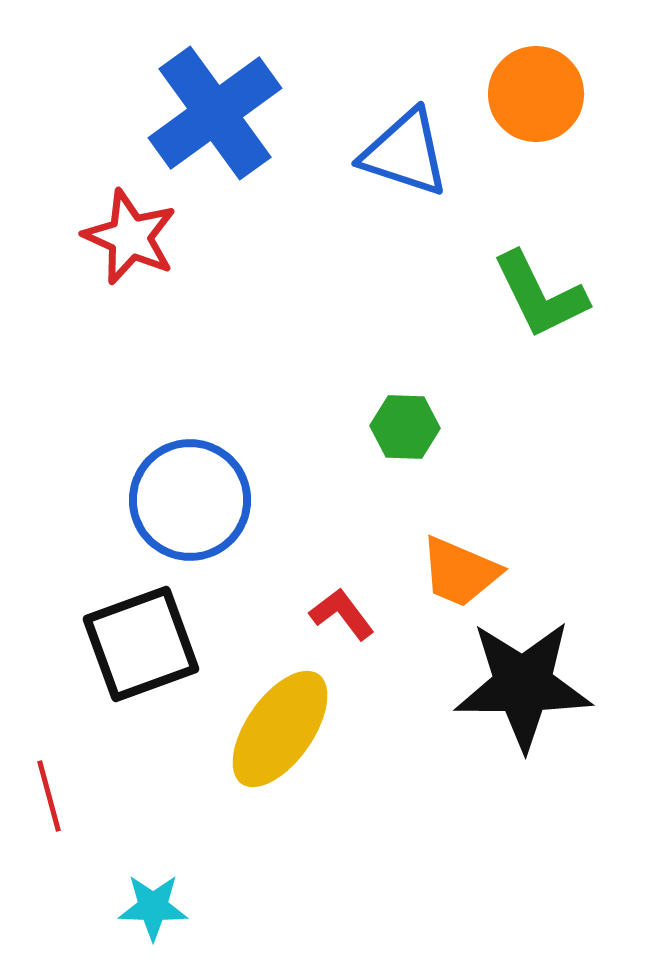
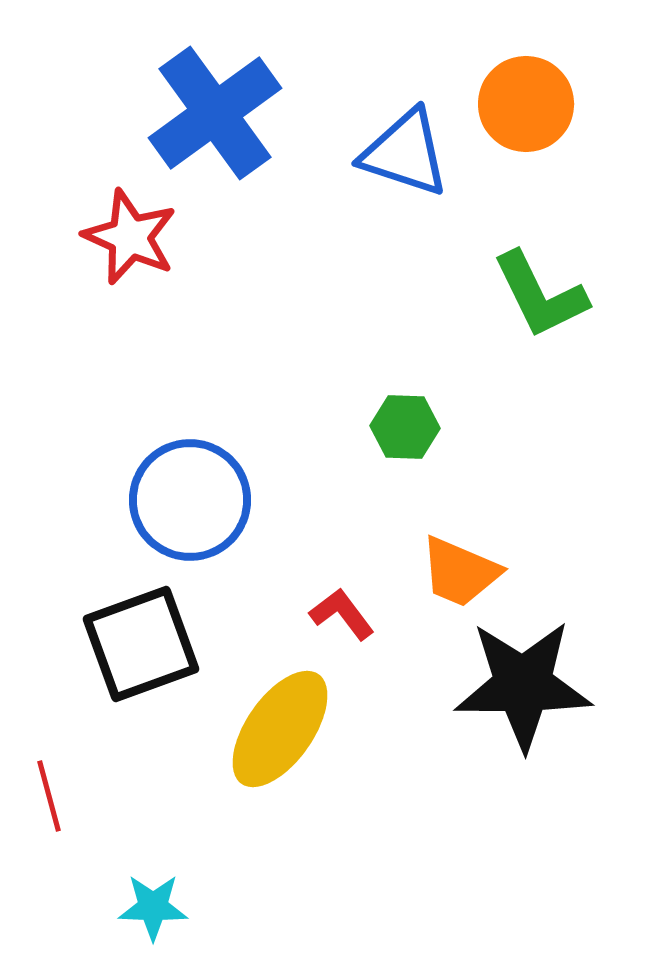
orange circle: moved 10 px left, 10 px down
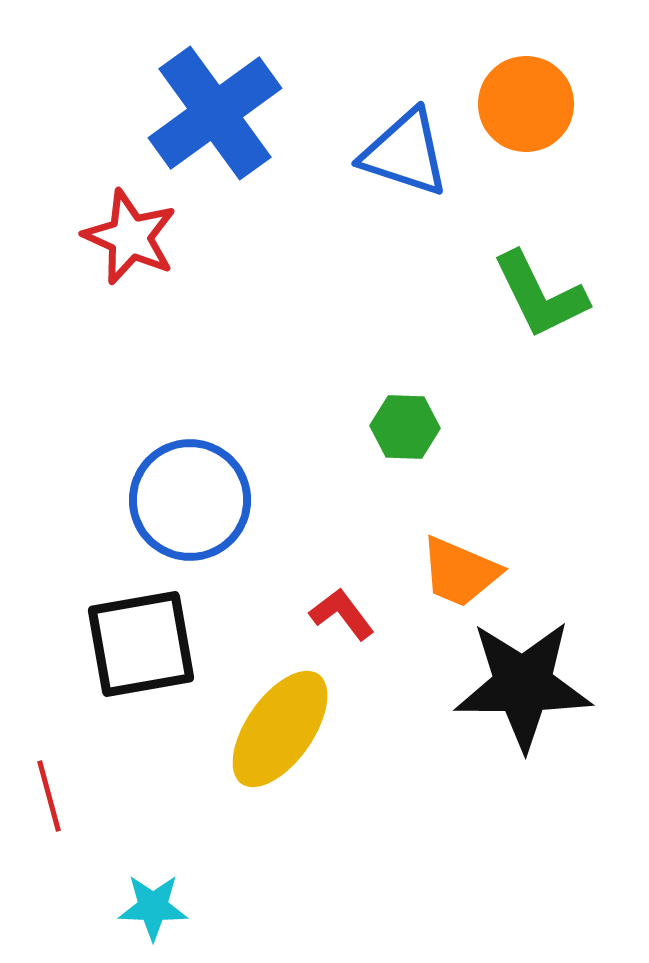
black square: rotated 10 degrees clockwise
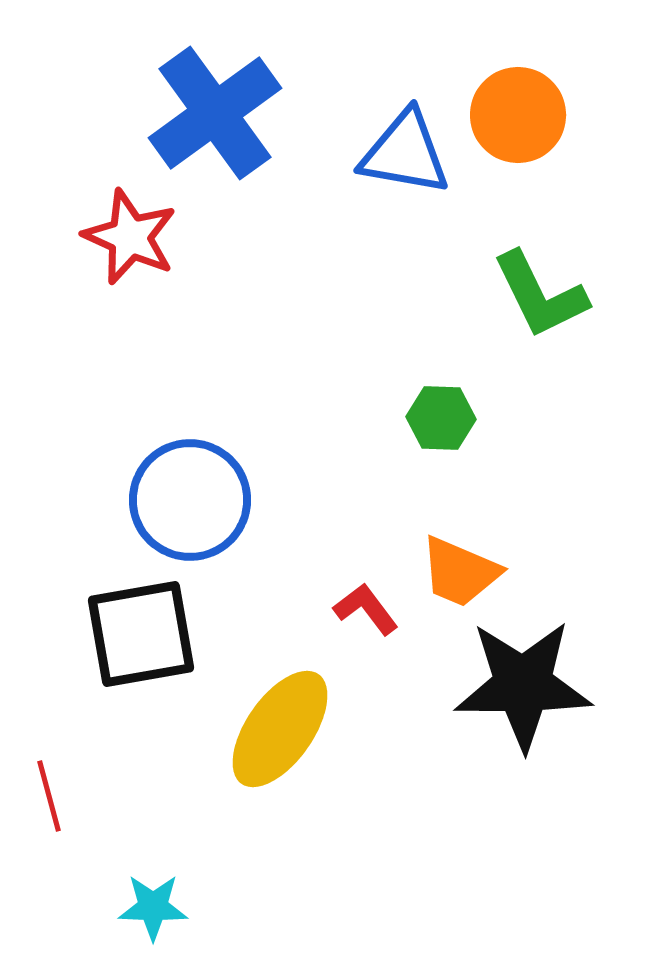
orange circle: moved 8 px left, 11 px down
blue triangle: rotated 8 degrees counterclockwise
green hexagon: moved 36 px right, 9 px up
red L-shape: moved 24 px right, 5 px up
black square: moved 10 px up
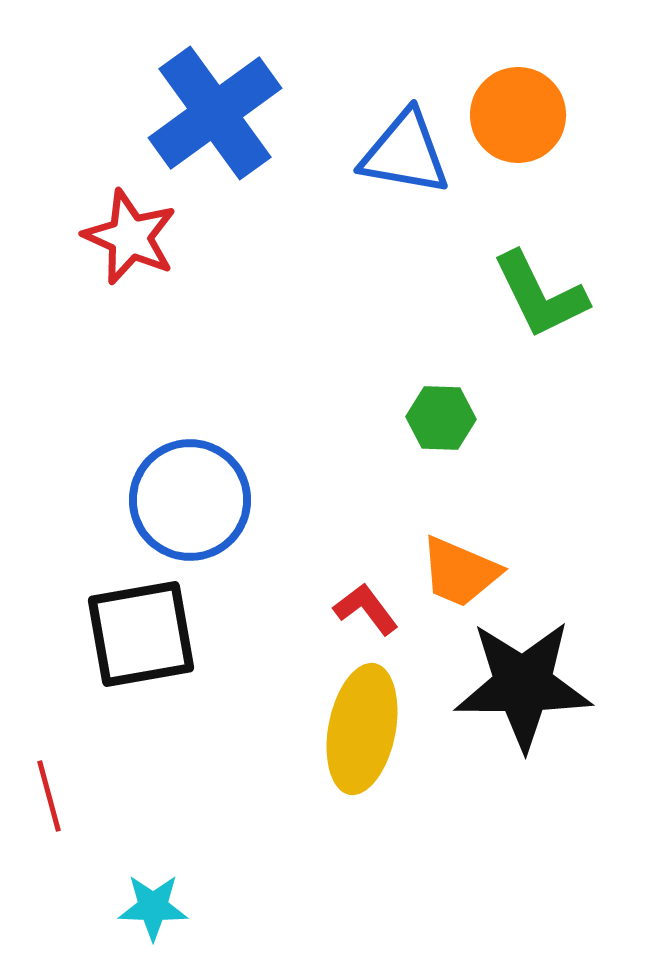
yellow ellipse: moved 82 px right; rotated 24 degrees counterclockwise
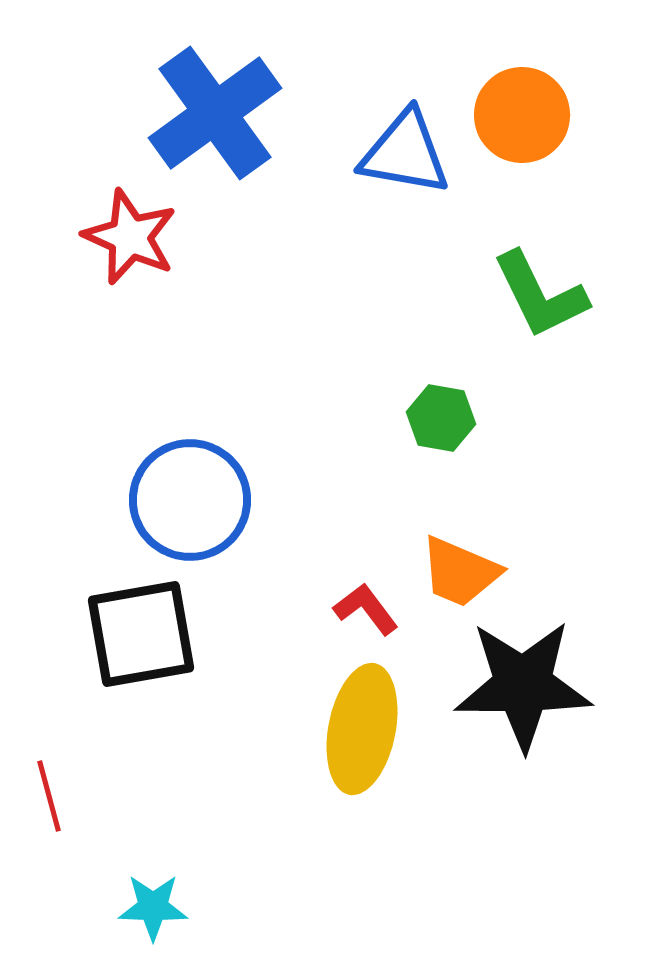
orange circle: moved 4 px right
green hexagon: rotated 8 degrees clockwise
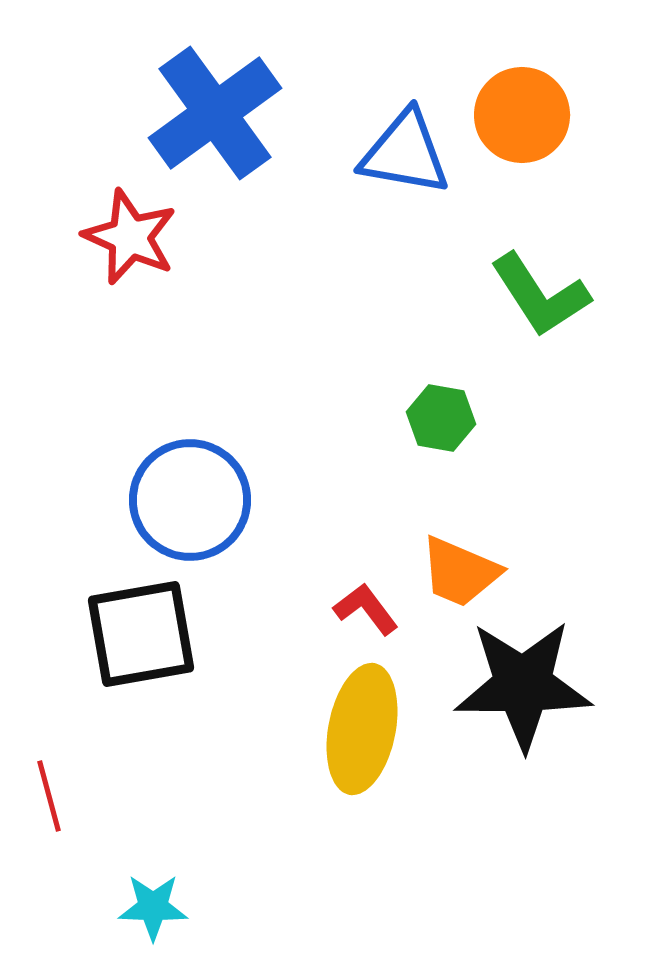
green L-shape: rotated 7 degrees counterclockwise
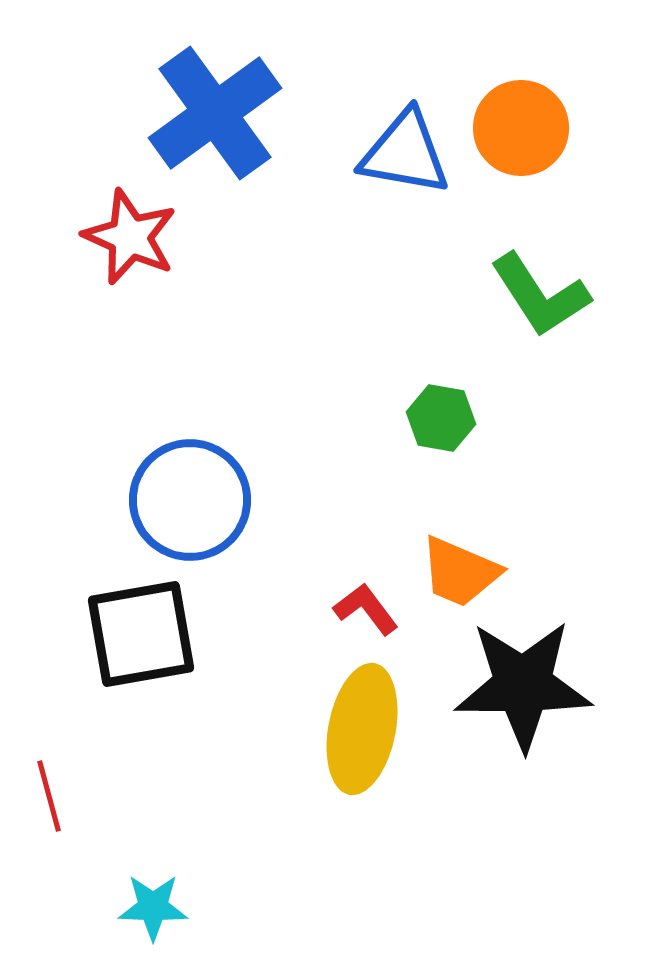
orange circle: moved 1 px left, 13 px down
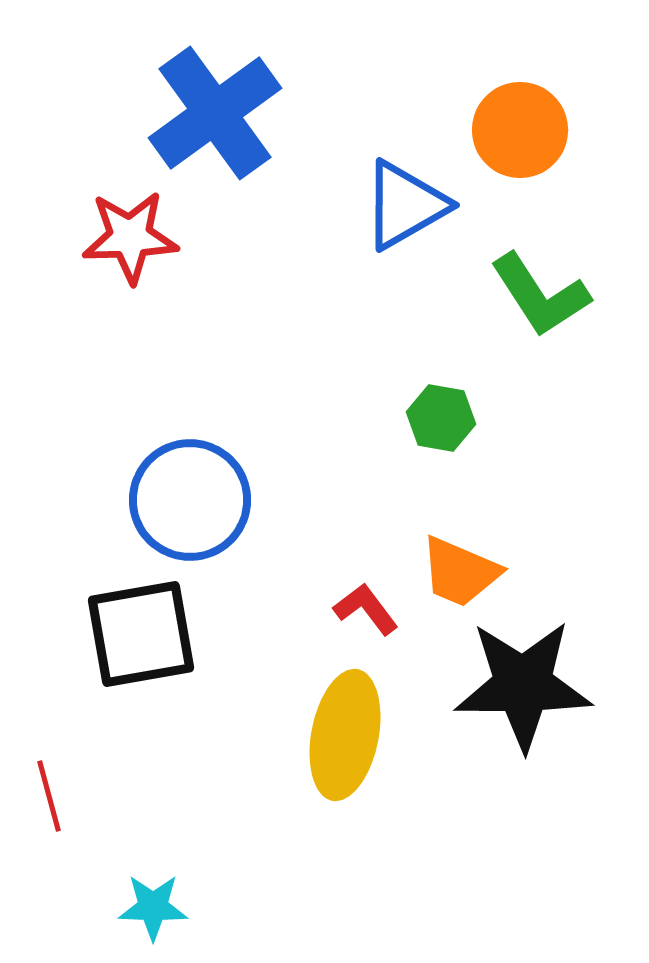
orange circle: moved 1 px left, 2 px down
blue triangle: moved 52 px down; rotated 40 degrees counterclockwise
red star: rotated 26 degrees counterclockwise
yellow ellipse: moved 17 px left, 6 px down
